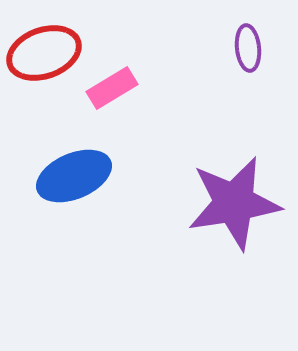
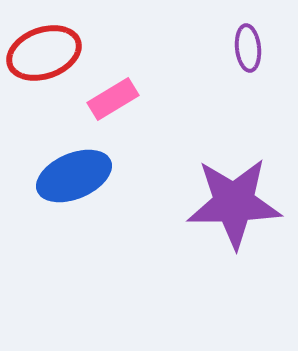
pink rectangle: moved 1 px right, 11 px down
purple star: rotated 8 degrees clockwise
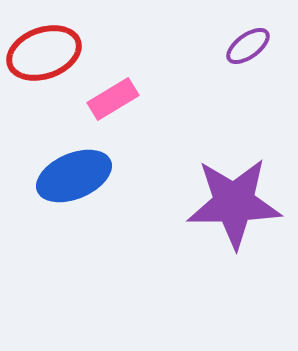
purple ellipse: moved 2 px up; rotated 60 degrees clockwise
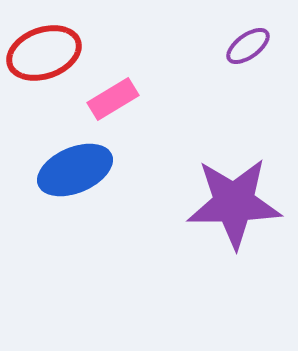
blue ellipse: moved 1 px right, 6 px up
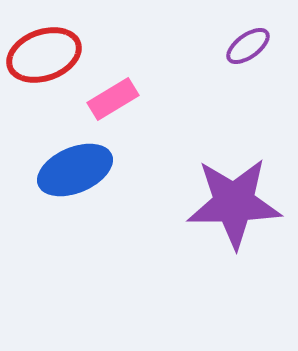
red ellipse: moved 2 px down
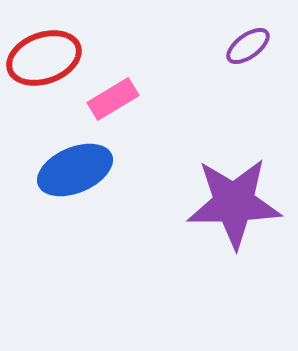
red ellipse: moved 3 px down
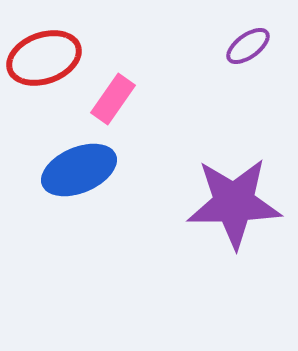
pink rectangle: rotated 24 degrees counterclockwise
blue ellipse: moved 4 px right
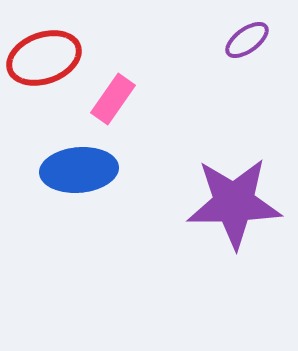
purple ellipse: moved 1 px left, 6 px up
blue ellipse: rotated 18 degrees clockwise
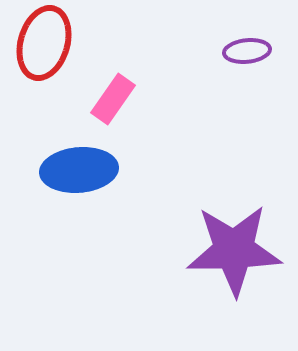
purple ellipse: moved 11 px down; rotated 30 degrees clockwise
red ellipse: moved 15 px up; rotated 54 degrees counterclockwise
purple star: moved 47 px down
